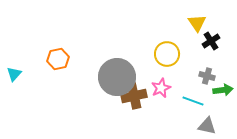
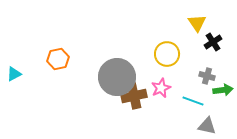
black cross: moved 2 px right, 1 px down
cyan triangle: rotated 21 degrees clockwise
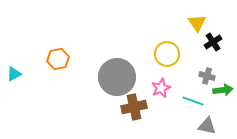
brown cross: moved 11 px down
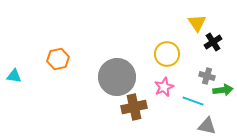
cyan triangle: moved 2 px down; rotated 35 degrees clockwise
pink star: moved 3 px right, 1 px up
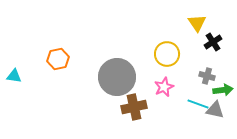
cyan line: moved 5 px right, 3 px down
gray triangle: moved 8 px right, 16 px up
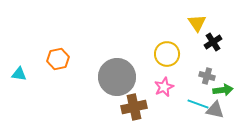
cyan triangle: moved 5 px right, 2 px up
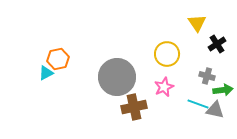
black cross: moved 4 px right, 2 px down
cyan triangle: moved 27 px right, 1 px up; rotated 35 degrees counterclockwise
